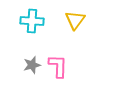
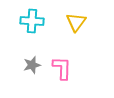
yellow triangle: moved 1 px right, 2 px down
pink L-shape: moved 4 px right, 2 px down
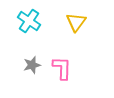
cyan cross: moved 3 px left; rotated 30 degrees clockwise
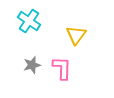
yellow triangle: moved 13 px down
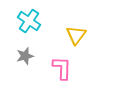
gray star: moved 7 px left, 9 px up
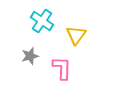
cyan cross: moved 13 px right
gray star: moved 5 px right
